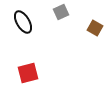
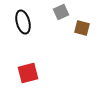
black ellipse: rotated 15 degrees clockwise
brown square: moved 13 px left; rotated 14 degrees counterclockwise
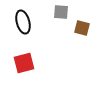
gray square: rotated 28 degrees clockwise
red square: moved 4 px left, 10 px up
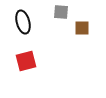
brown square: rotated 14 degrees counterclockwise
red square: moved 2 px right, 2 px up
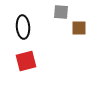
black ellipse: moved 5 px down; rotated 10 degrees clockwise
brown square: moved 3 px left
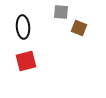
brown square: rotated 21 degrees clockwise
